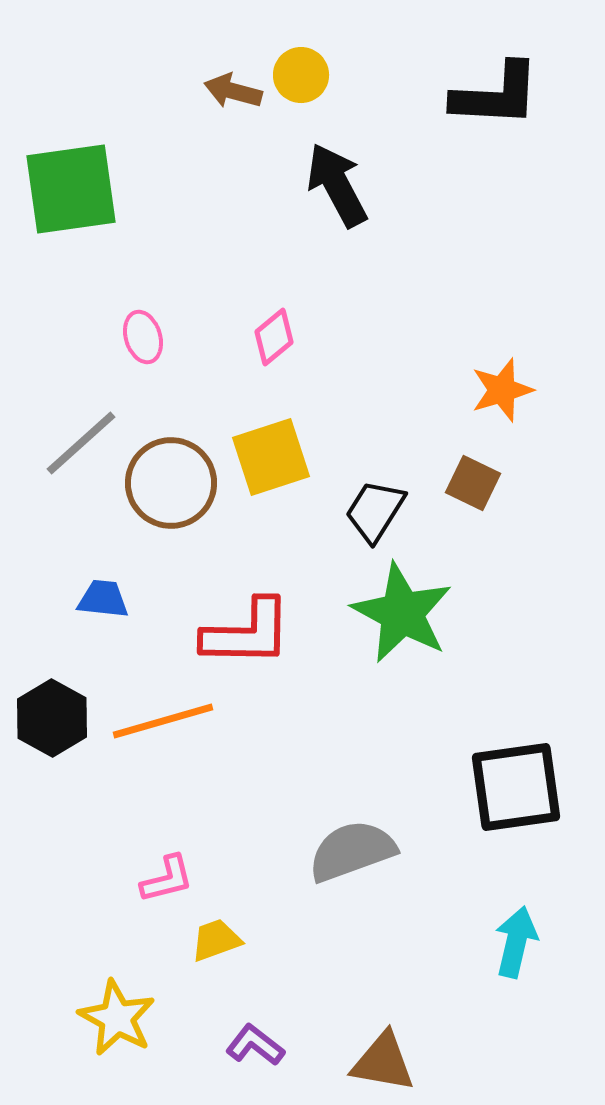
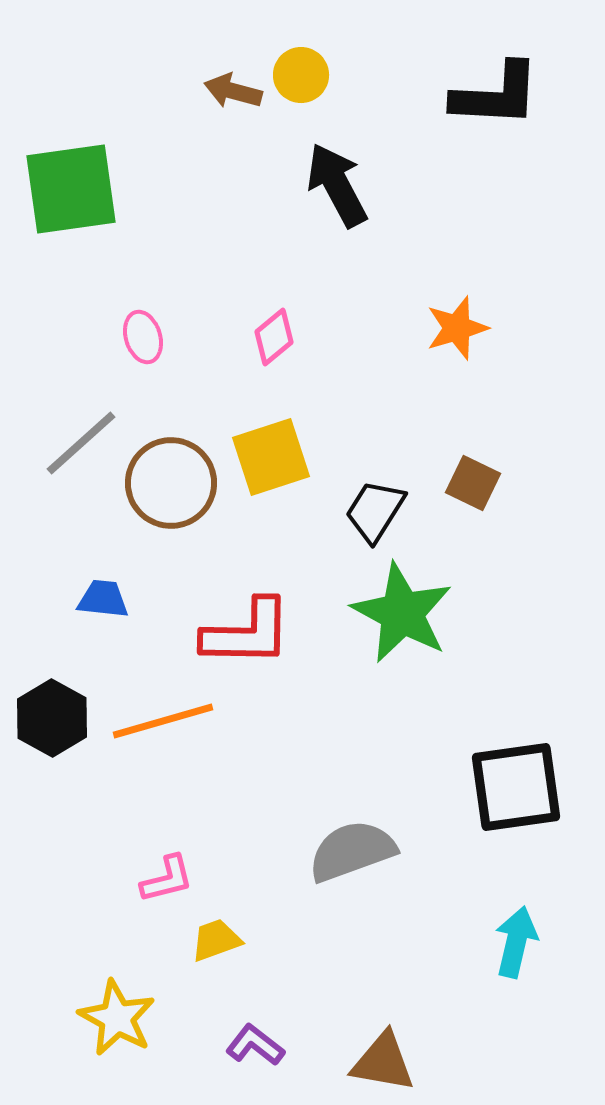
orange star: moved 45 px left, 62 px up
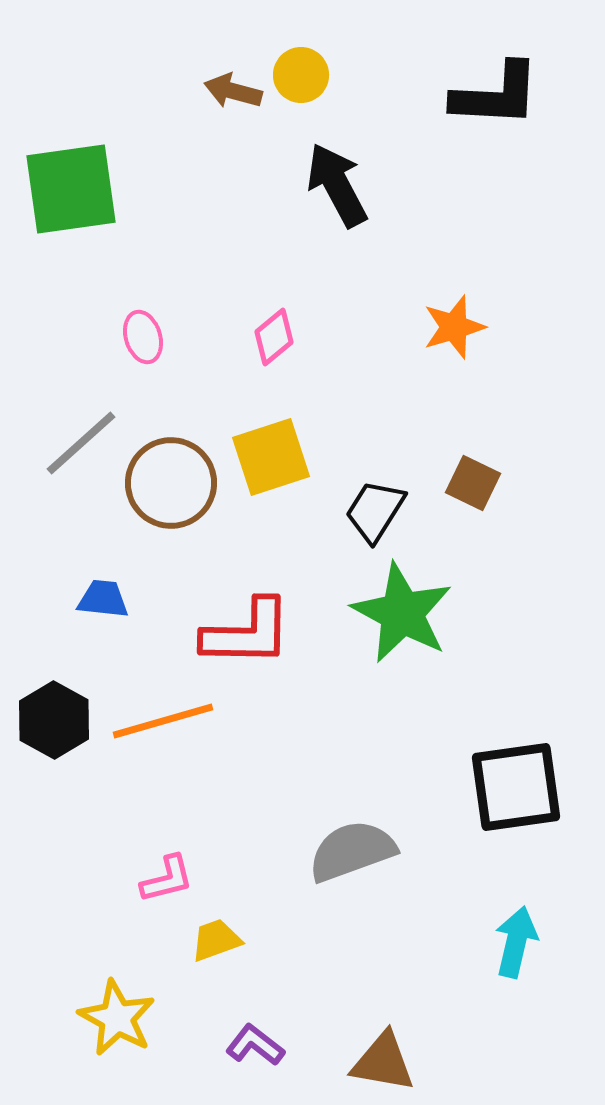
orange star: moved 3 px left, 1 px up
black hexagon: moved 2 px right, 2 px down
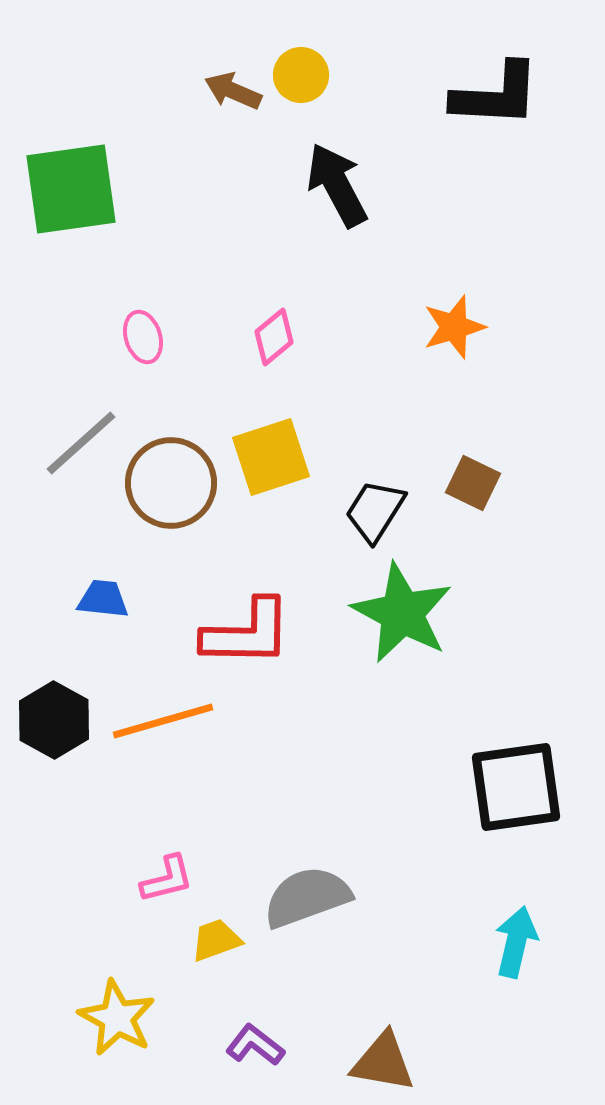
brown arrow: rotated 8 degrees clockwise
gray semicircle: moved 45 px left, 46 px down
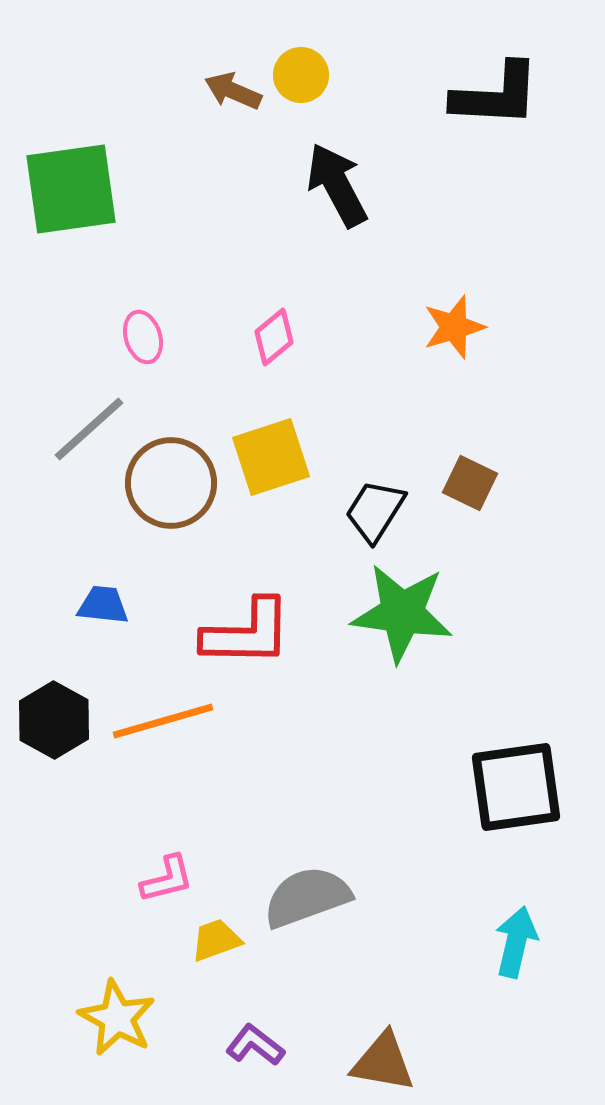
gray line: moved 8 px right, 14 px up
brown square: moved 3 px left
blue trapezoid: moved 6 px down
green star: rotated 20 degrees counterclockwise
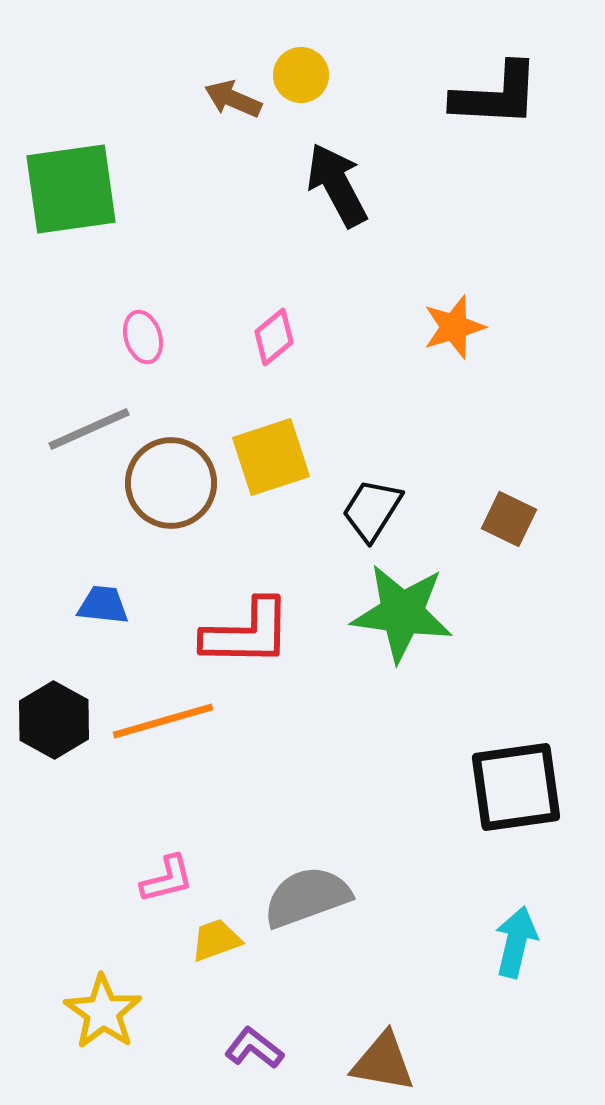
brown arrow: moved 8 px down
gray line: rotated 18 degrees clockwise
brown square: moved 39 px right, 36 px down
black trapezoid: moved 3 px left, 1 px up
yellow star: moved 14 px left, 6 px up; rotated 6 degrees clockwise
purple L-shape: moved 1 px left, 3 px down
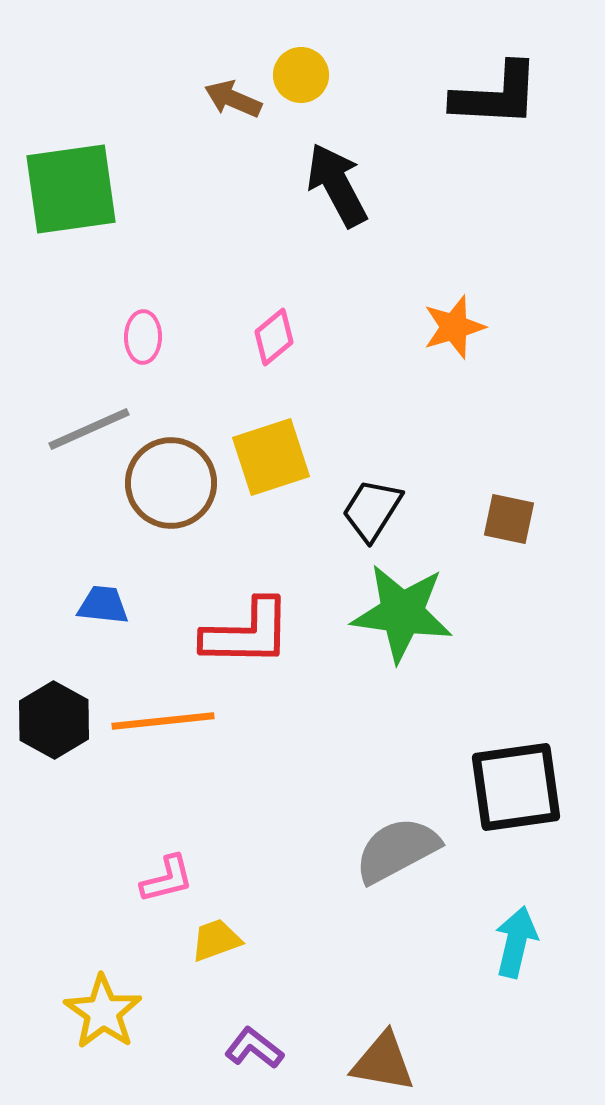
pink ellipse: rotated 18 degrees clockwise
brown square: rotated 14 degrees counterclockwise
orange line: rotated 10 degrees clockwise
gray semicircle: moved 90 px right, 47 px up; rotated 8 degrees counterclockwise
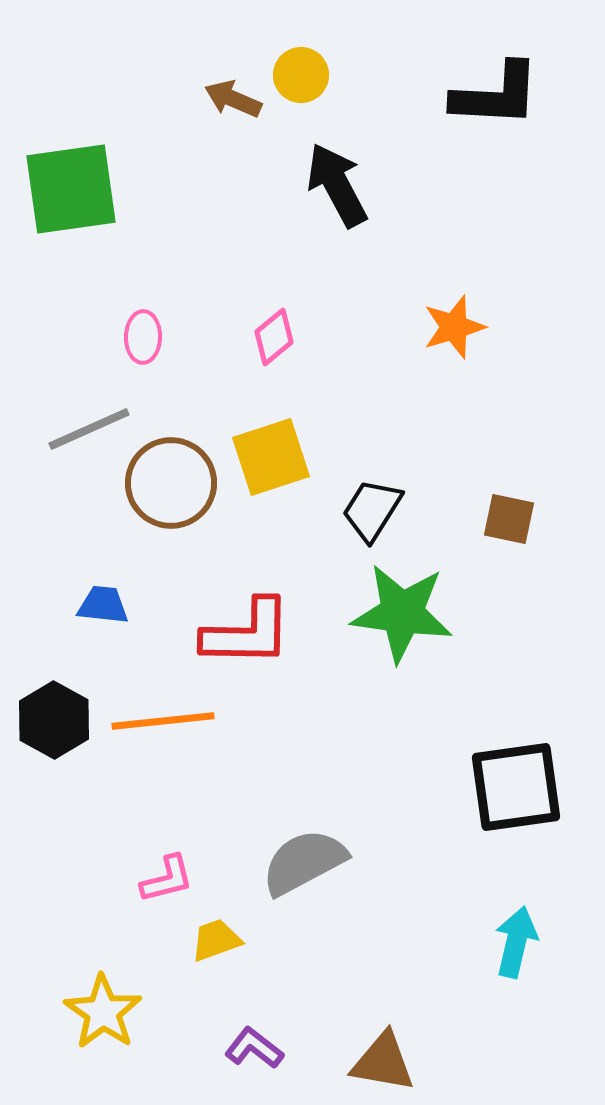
gray semicircle: moved 93 px left, 12 px down
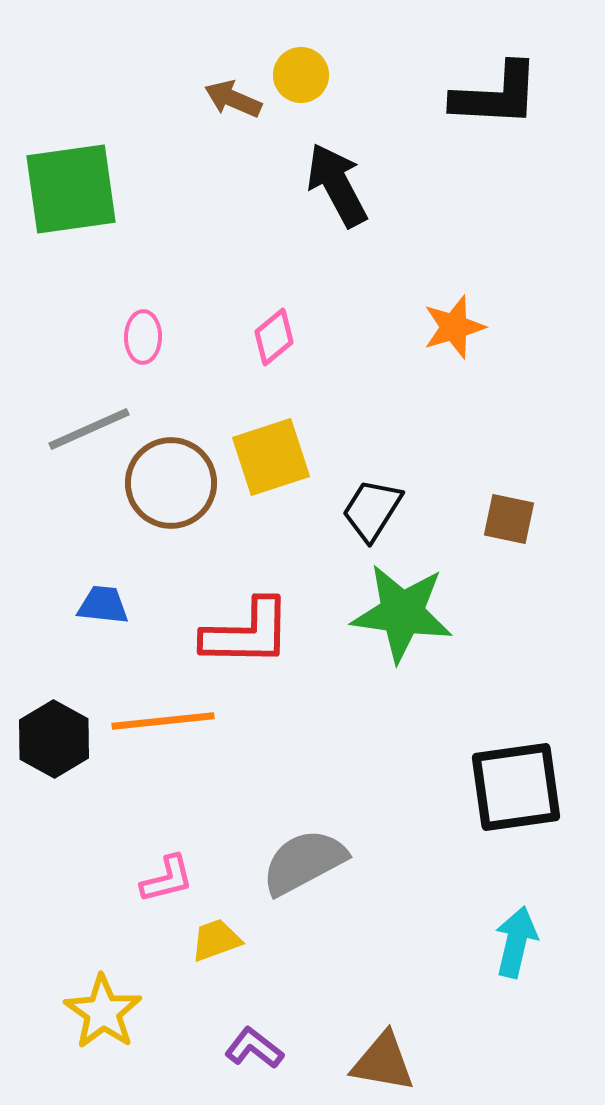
black hexagon: moved 19 px down
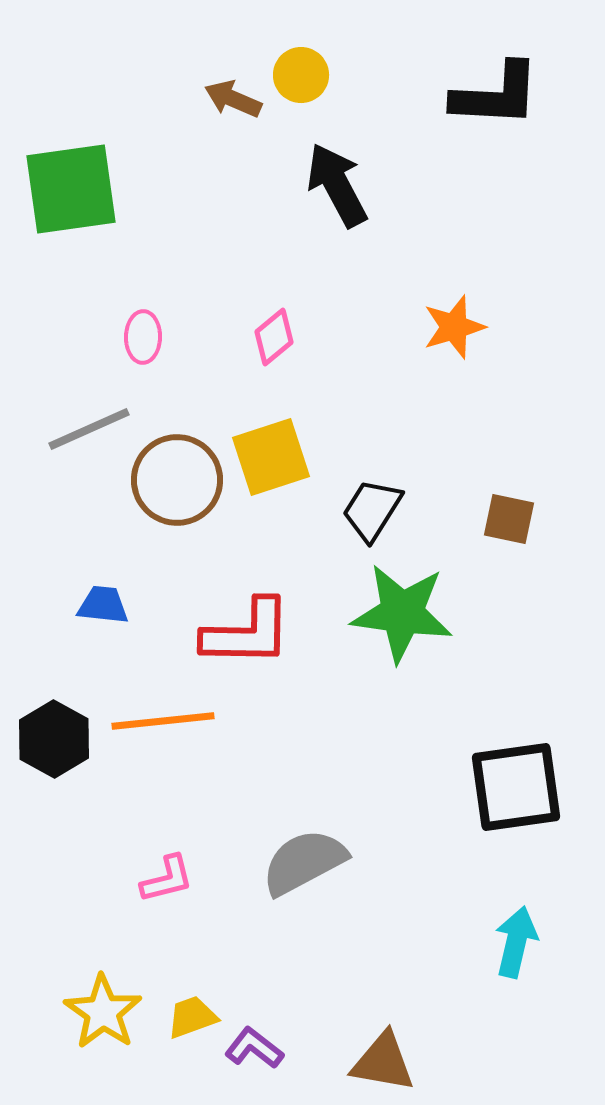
brown circle: moved 6 px right, 3 px up
yellow trapezoid: moved 24 px left, 77 px down
